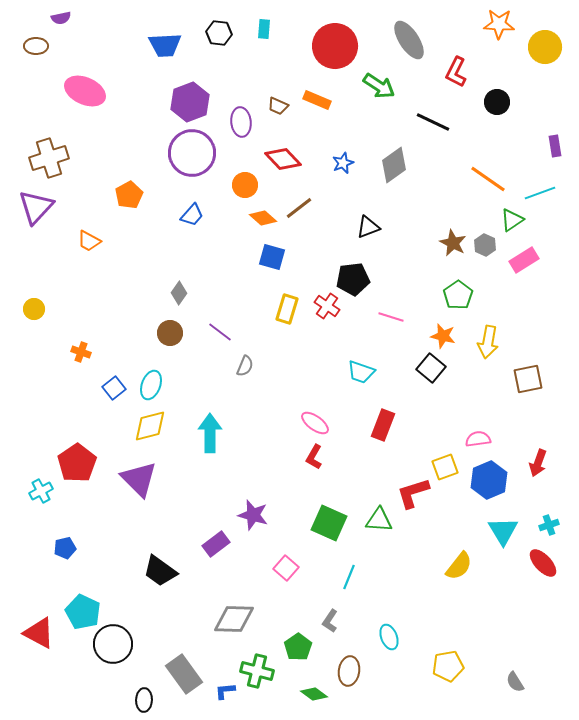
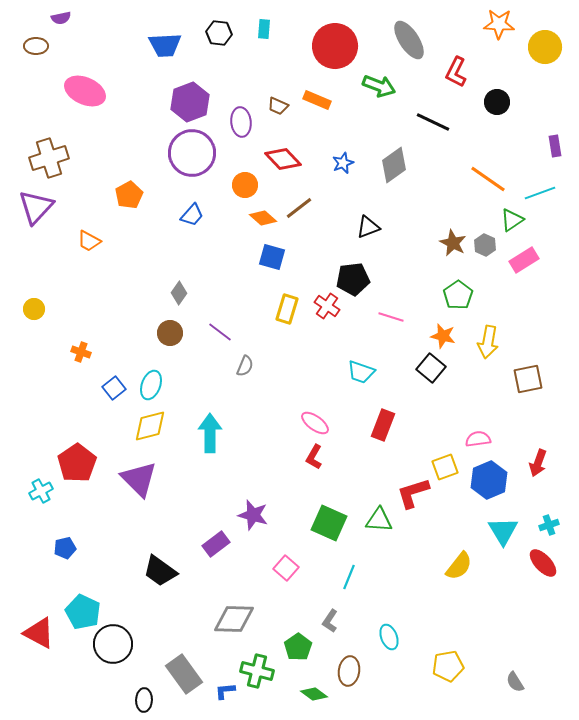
green arrow at (379, 86): rotated 12 degrees counterclockwise
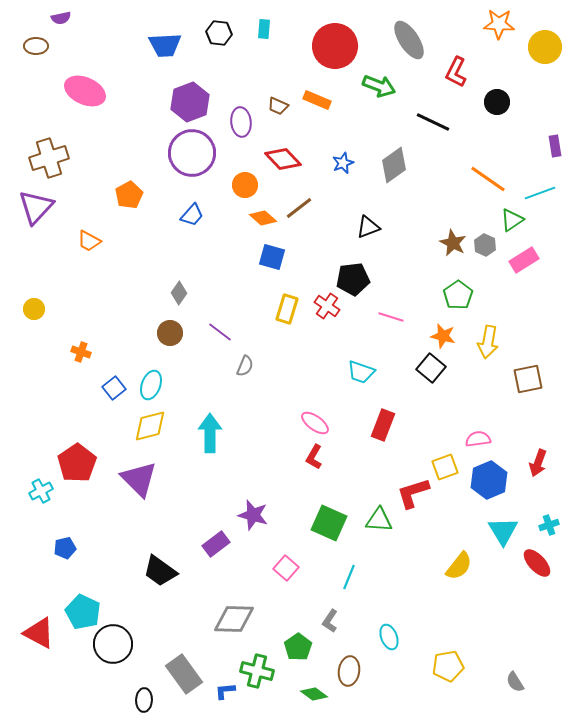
red ellipse at (543, 563): moved 6 px left
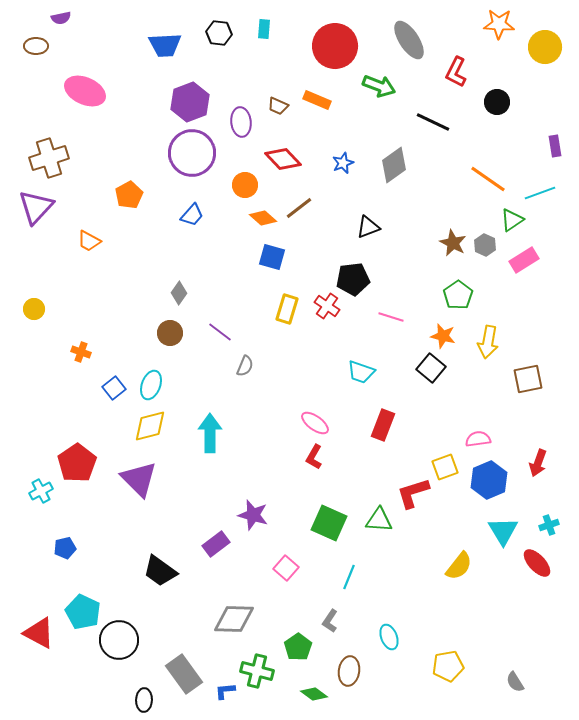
black circle at (113, 644): moved 6 px right, 4 px up
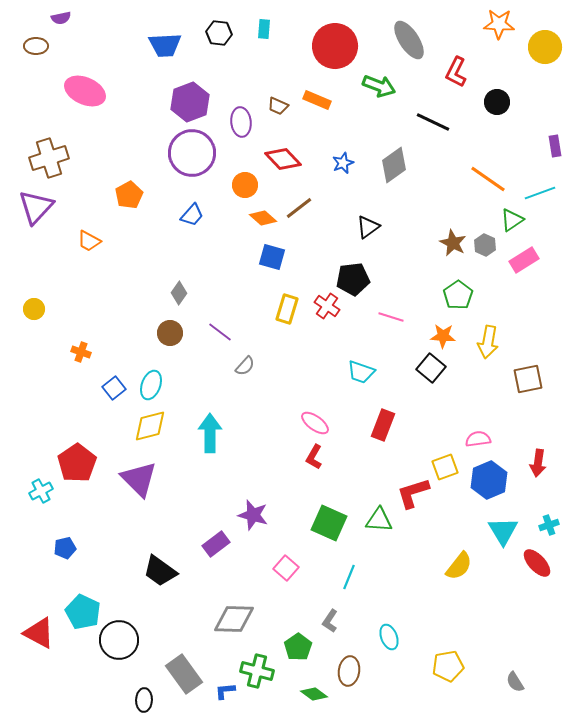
black triangle at (368, 227): rotated 15 degrees counterclockwise
orange star at (443, 336): rotated 10 degrees counterclockwise
gray semicircle at (245, 366): rotated 20 degrees clockwise
red arrow at (538, 463): rotated 12 degrees counterclockwise
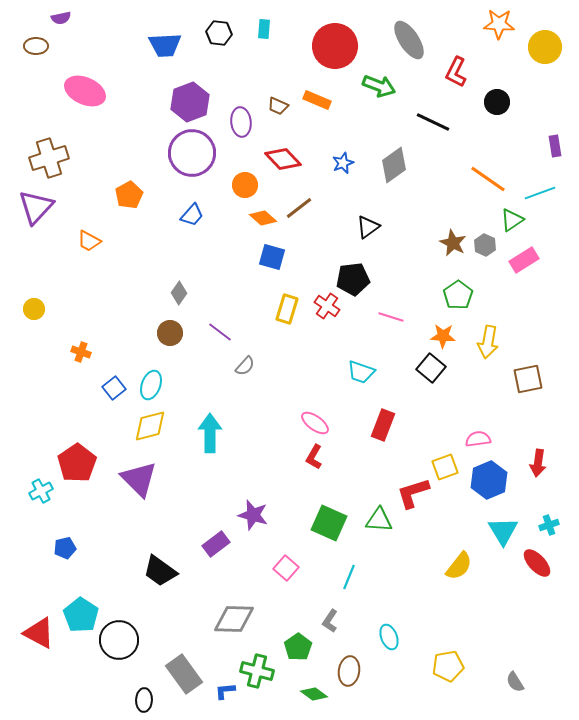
cyan pentagon at (83, 612): moved 2 px left, 3 px down; rotated 8 degrees clockwise
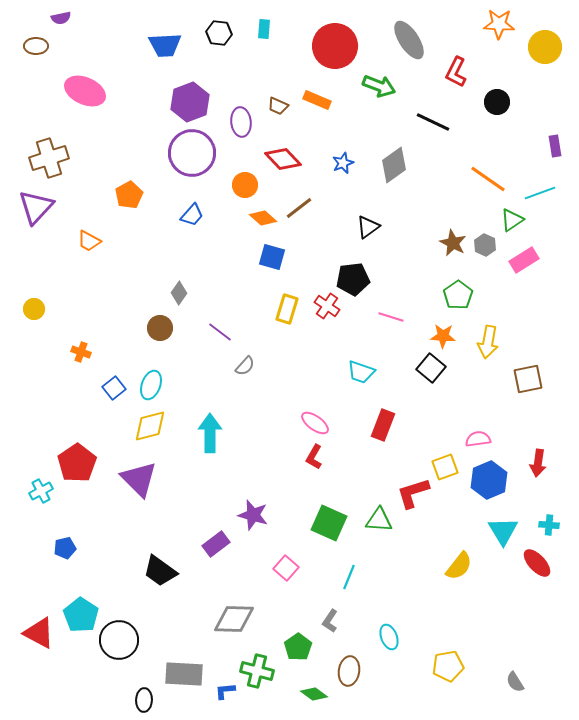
brown circle at (170, 333): moved 10 px left, 5 px up
cyan cross at (549, 525): rotated 24 degrees clockwise
gray rectangle at (184, 674): rotated 51 degrees counterclockwise
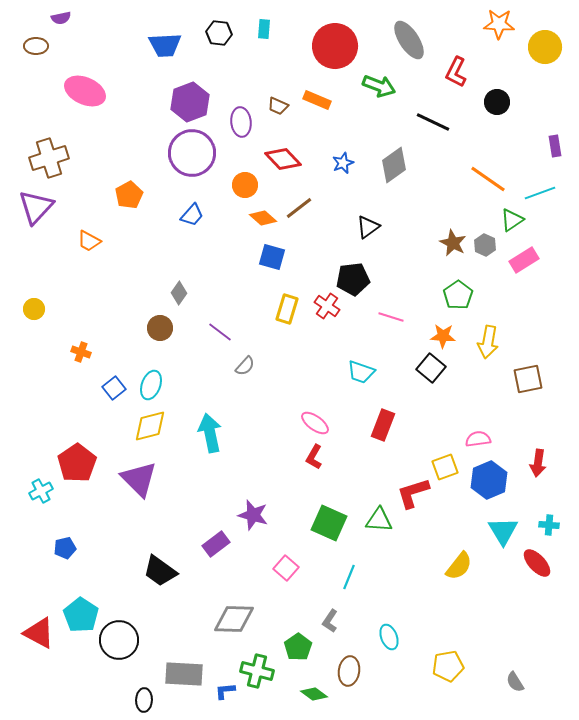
cyan arrow at (210, 433): rotated 12 degrees counterclockwise
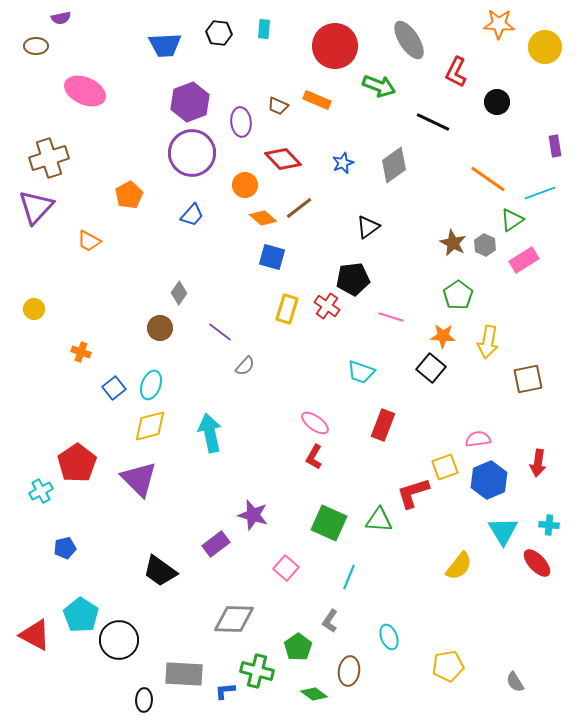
red triangle at (39, 633): moved 4 px left, 2 px down
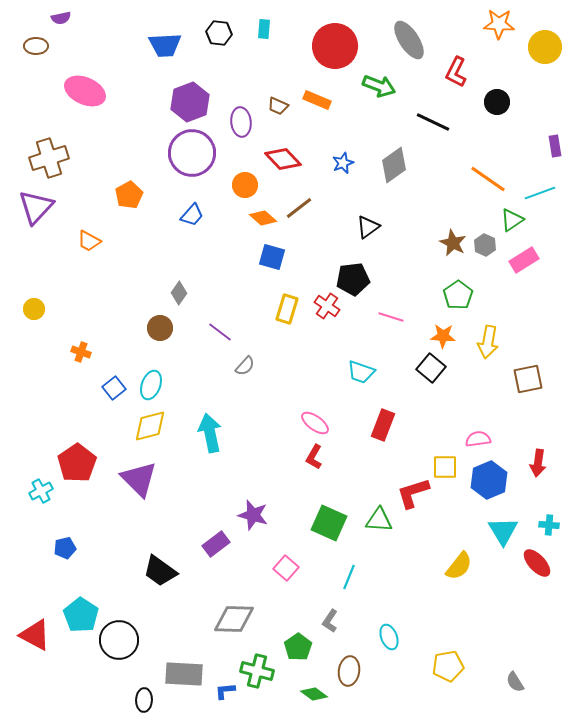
yellow square at (445, 467): rotated 20 degrees clockwise
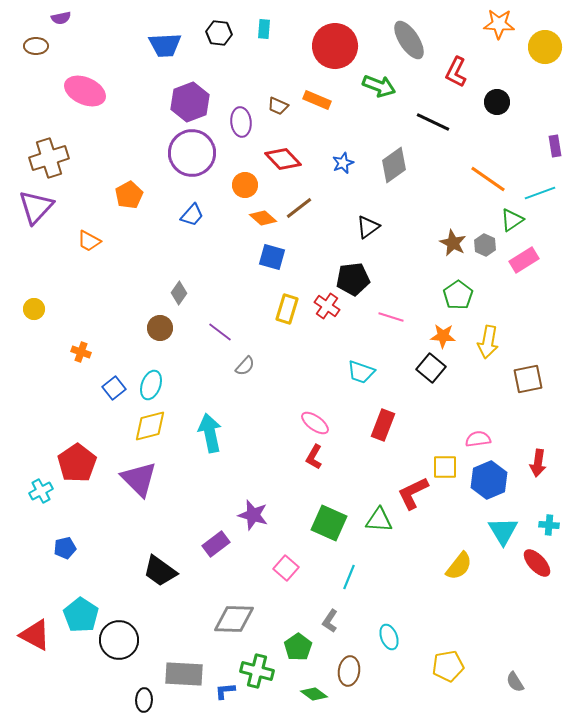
red L-shape at (413, 493): rotated 9 degrees counterclockwise
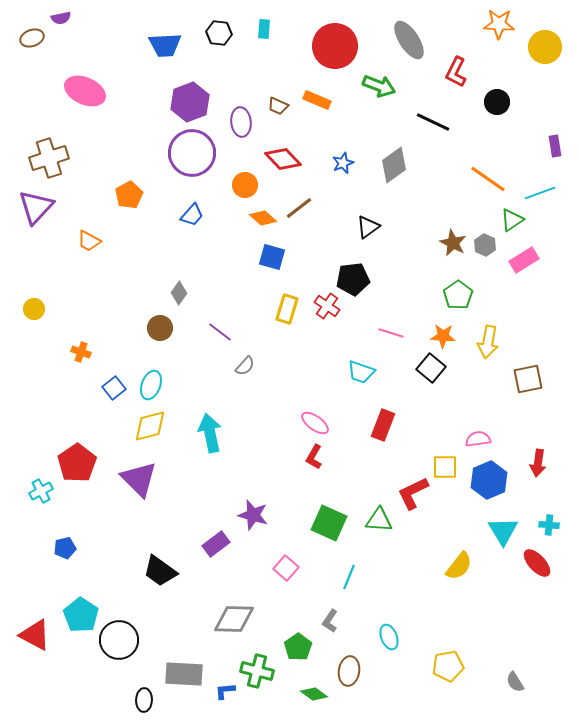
brown ellipse at (36, 46): moved 4 px left, 8 px up; rotated 20 degrees counterclockwise
pink line at (391, 317): moved 16 px down
